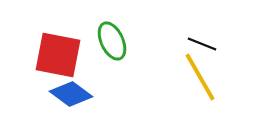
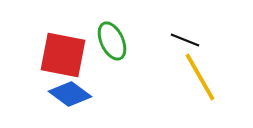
black line: moved 17 px left, 4 px up
red square: moved 5 px right
blue diamond: moved 1 px left
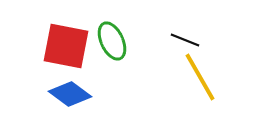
red square: moved 3 px right, 9 px up
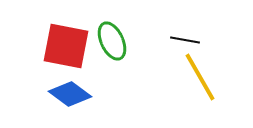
black line: rotated 12 degrees counterclockwise
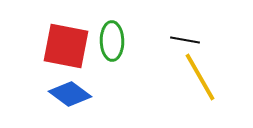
green ellipse: rotated 24 degrees clockwise
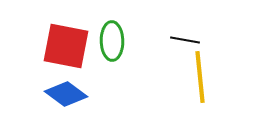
yellow line: rotated 24 degrees clockwise
blue diamond: moved 4 px left
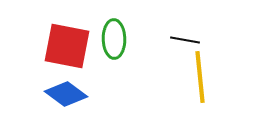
green ellipse: moved 2 px right, 2 px up
red square: moved 1 px right
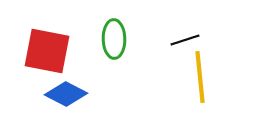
black line: rotated 28 degrees counterclockwise
red square: moved 20 px left, 5 px down
blue diamond: rotated 9 degrees counterclockwise
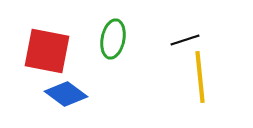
green ellipse: moved 1 px left; rotated 12 degrees clockwise
blue diamond: rotated 9 degrees clockwise
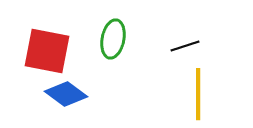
black line: moved 6 px down
yellow line: moved 2 px left, 17 px down; rotated 6 degrees clockwise
